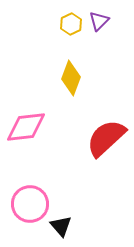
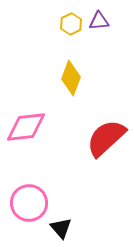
purple triangle: rotated 40 degrees clockwise
pink circle: moved 1 px left, 1 px up
black triangle: moved 2 px down
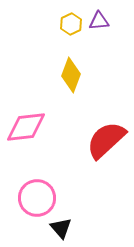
yellow diamond: moved 3 px up
red semicircle: moved 2 px down
pink circle: moved 8 px right, 5 px up
